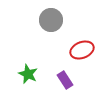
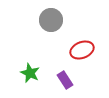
green star: moved 2 px right, 1 px up
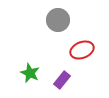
gray circle: moved 7 px right
purple rectangle: moved 3 px left; rotated 72 degrees clockwise
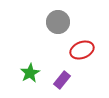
gray circle: moved 2 px down
green star: rotated 18 degrees clockwise
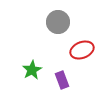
green star: moved 2 px right, 3 px up
purple rectangle: rotated 60 degrees counterclockwise
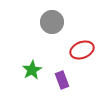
gray circle: moved 6 px left
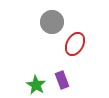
red ellipse: moved 7 px left, 6 px up; rotated 40 degrees counterclockwise
green star: moved 4 px right, 15 px down; rotated 12 degrees counterclockwise
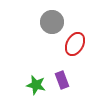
green star: rotated 18 degrees counterclockwise
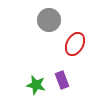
gray circle: moved 3 px left, 2 px up
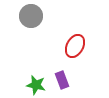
gray circle: moved 18 px left, 4 px up
red ellipse: moved 2 px down
